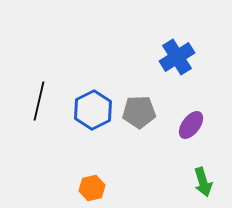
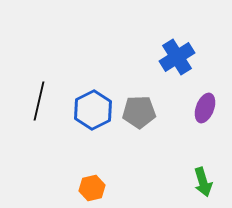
purple ellipse: moved 14 px right, 17 px up; rotated 16 degrees counterclockwise
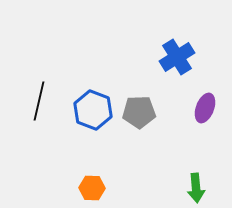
blue hexagon: rotated 12 degrees counterclockwise
green arrow: moved 7 px left, 6 px down; rotated 12 degrees clockwise
orange hexagon: rotated 15 degrees clockwise
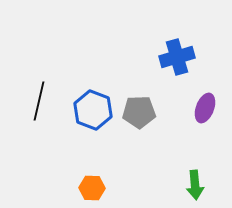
blue cross: rotated 16 degrees clockwise
green arrow: moved 1 px left, 3 px up
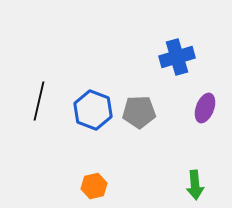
orange hexagon: moved 2 px right, 2 px up; rotated 15 degrees counterclockwise
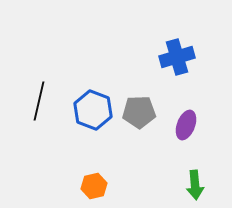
purple ellipse: moved 19 px left, 17 px down
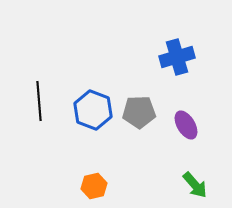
black line: rotated 18 degrees counterclockwise
purple ellipse: rotated 52 degrees counterclockwise
green arrow: rotated 36 degrees counterclockwise
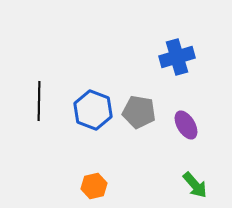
black line: rotated 6 degrees clockwise
gray pentagon: rotated 12 degrees clockwise
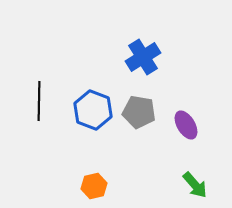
blue cross: moved 34 px left; rotated 16 degrees counterclockwise
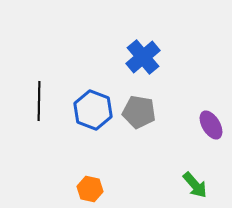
blue cross: rotated 8 degrees counterclockwise
purple ellipse: moved 25 px right
orange hexagon: moved 4 px left, 3 px down; rotated 25 degrees clockwise
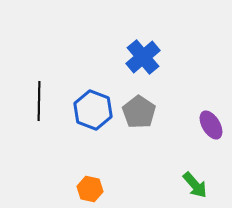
gray pentagon: rotated 24 degrees clockwise
